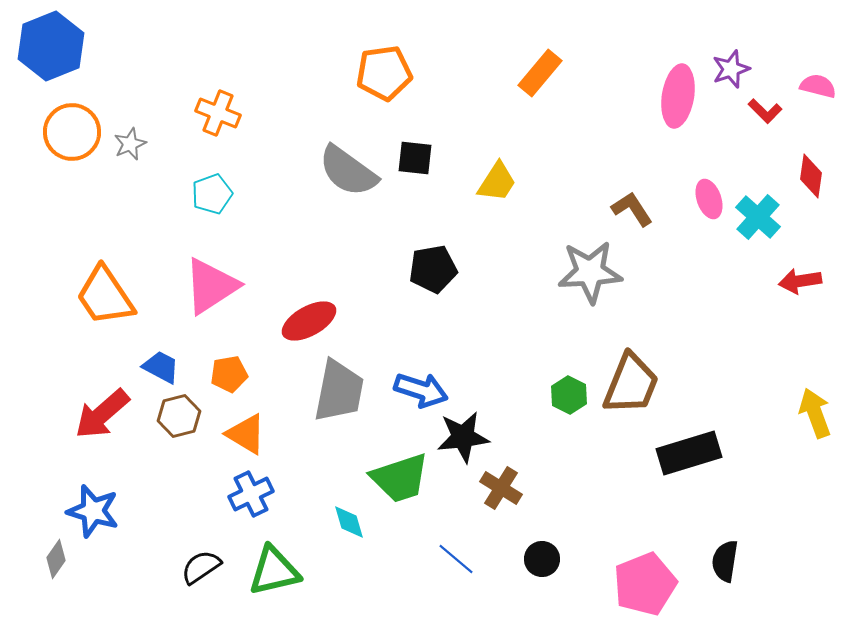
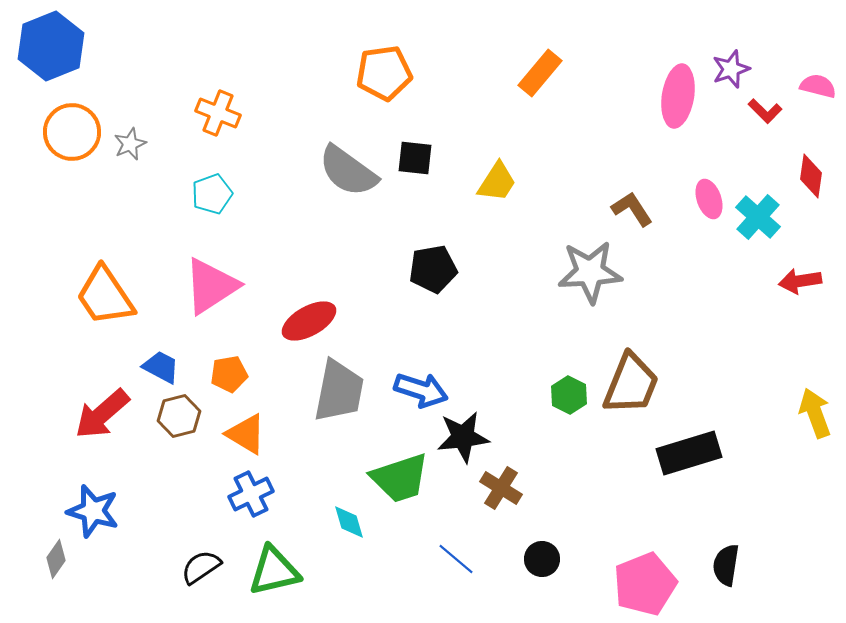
black semicircle at (725, 561): moved 1 px right, 4 px down
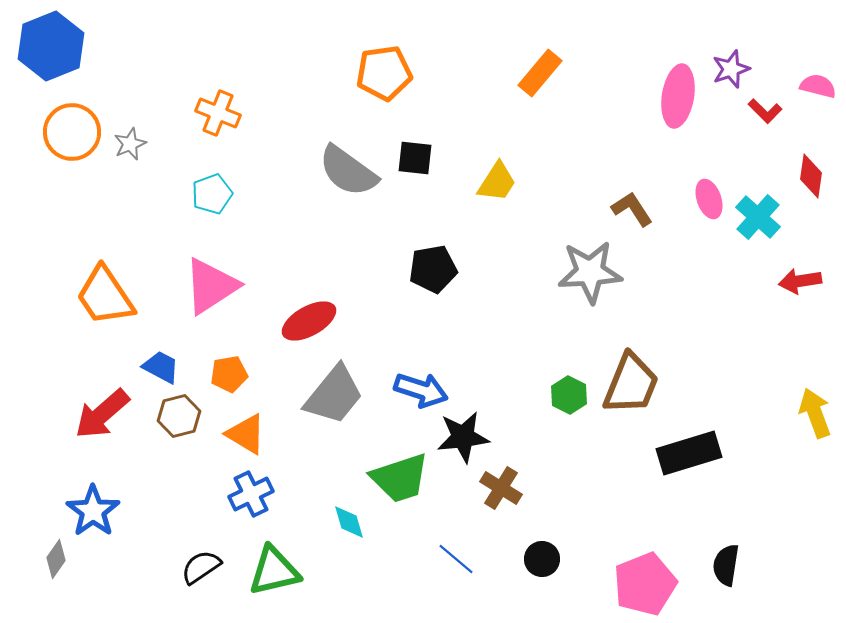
gray trapezoid at (339, 391): moved 5 px left, 4 px down; rotated 28 degrees clockwise
blue star at (93, 511): rotated 20 degrees clockwise
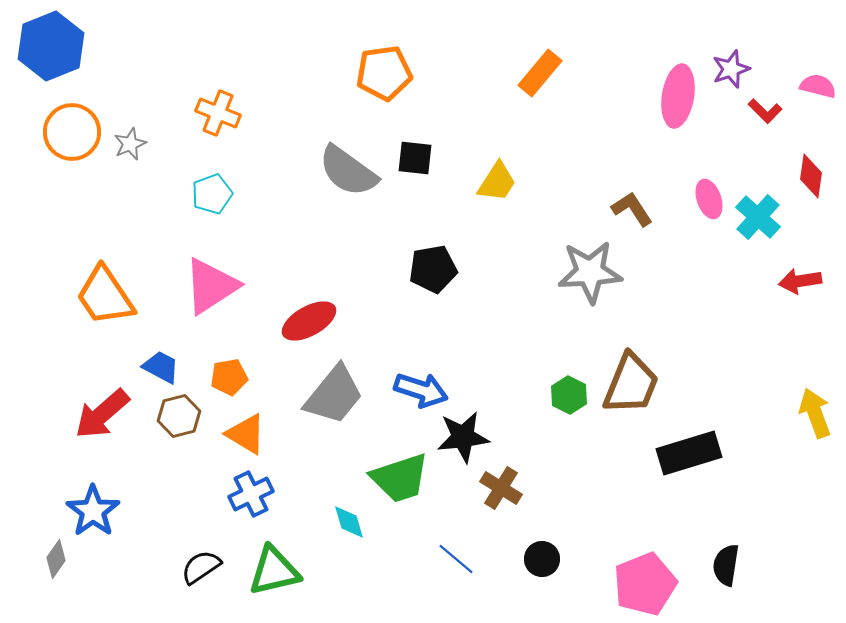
orange pentagon at (229, 374): moved 3 px down
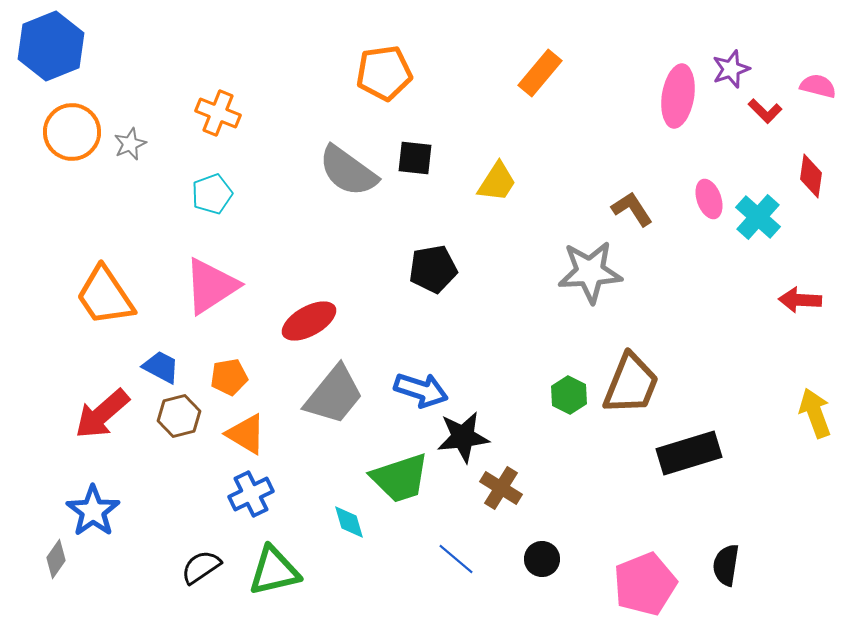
red arrow at (800, 281): moved 19 px down; rotated 12 degrees clockwise
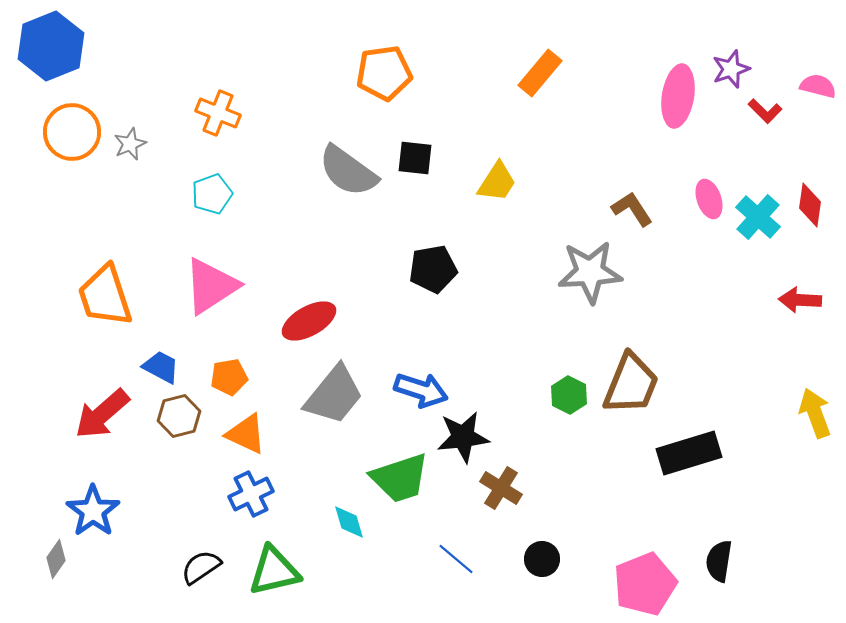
red diamond at (811, 176): moved 1 px left, 29 px down
orange trapezoid at (105, 296): rotated 16 degrees clockwise
orange triangle at (246, 434): rotated 6 degrees counterclockwise
black semicircle at (726, 565): moved 7 px left, 4 px up
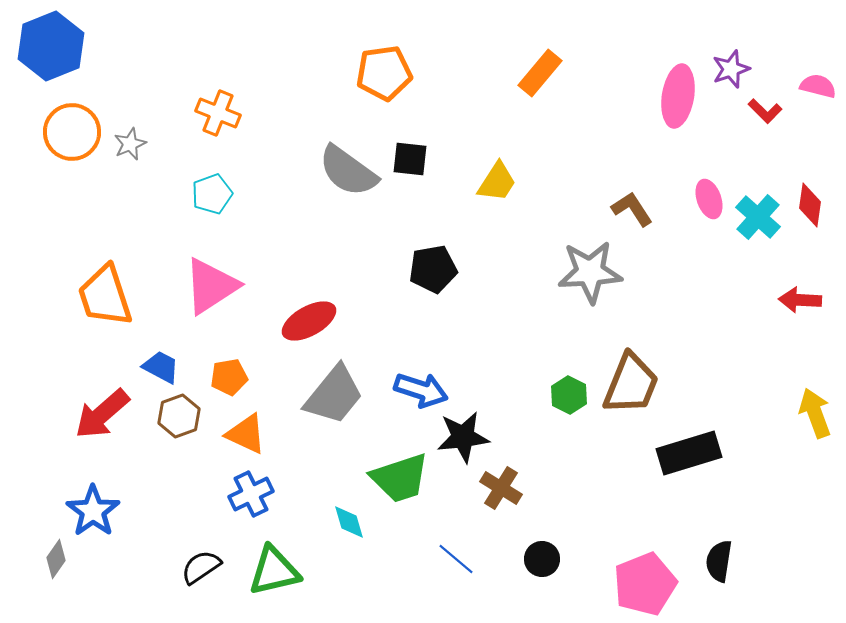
black square at (415, 158): moved 5 px left, 1 px down
brown hexagon at (179, 416): rotated 6 degrees counterclockwise
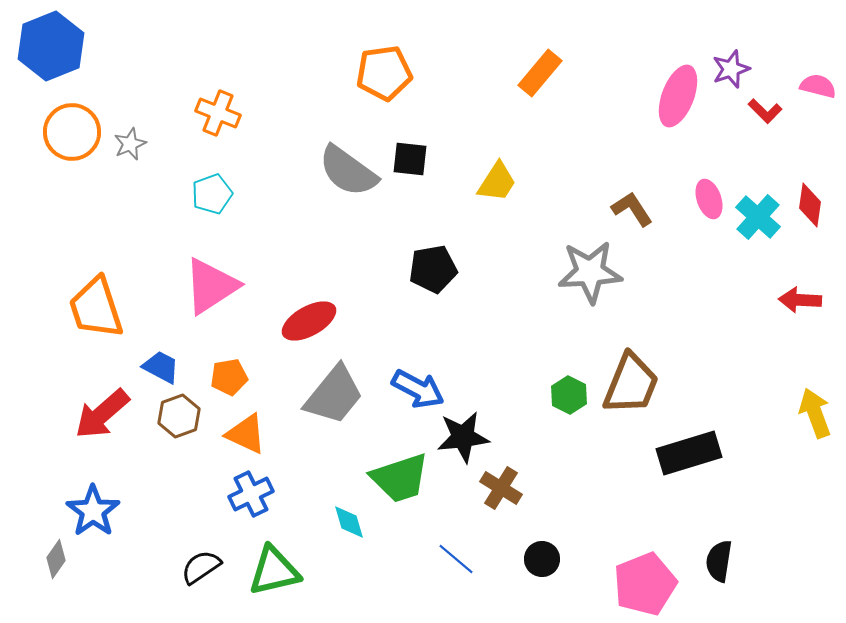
pink ellipse at (678, 96): rotated 12 degrees clockwise
orange trapezoid at (105, 296): moved 9 px left, 12 px down
blue arrow at (421, 390): moved 3 px left, 1 px up; rotated 10 degrees clockwise
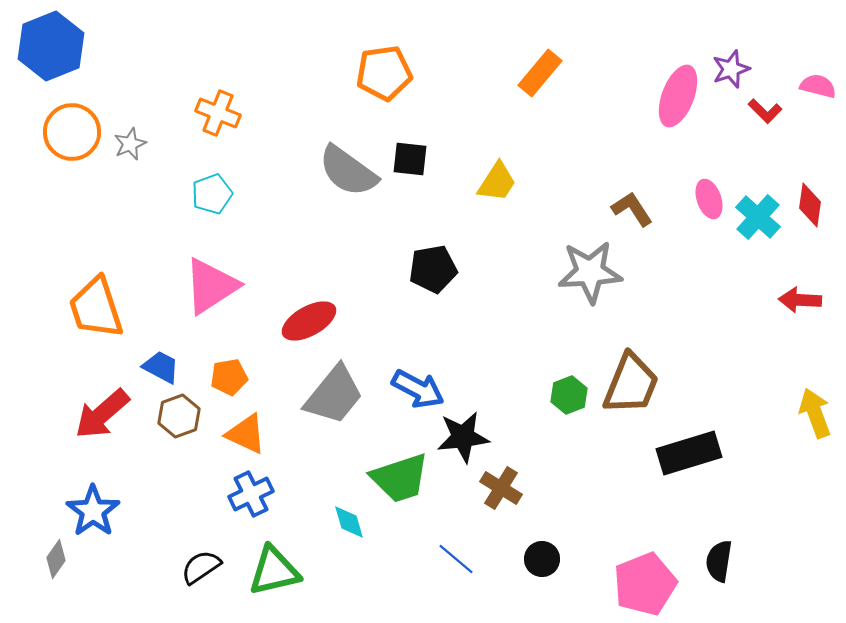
green hexagon at (569, 395): rotated 12 degrees clockwise
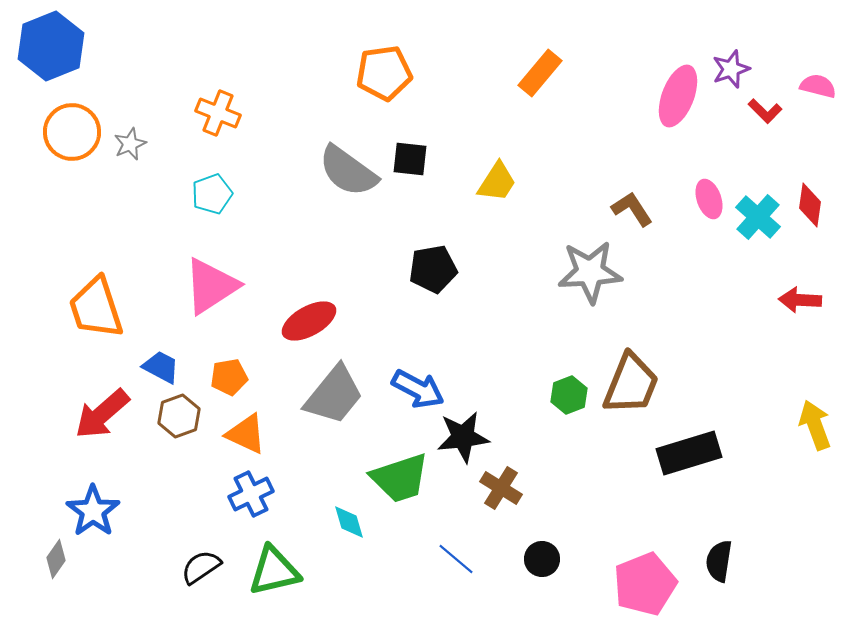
yellow arrow at (815, 413): moved 12 px down
